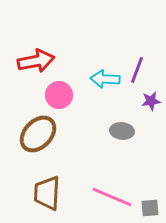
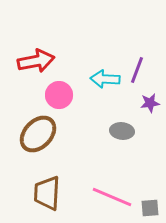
purple star: moved 1 px left, 2 px down
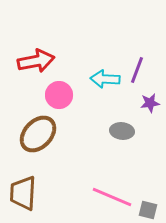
brown trapezoid: moved 24 px left
gray square: moved 2 px left, 2 px down; rotated 18 degrees clockwise
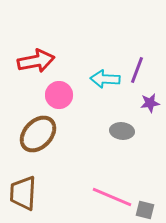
gray square: moved 3 px left
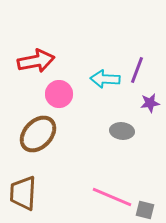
pink circle: moved 1 px up
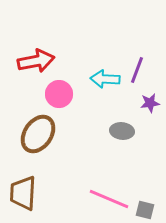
brown ellipse: rotated 9 degrees counterclockwise
pink line: moved 3 px left, 2 px down
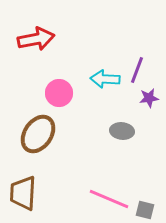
red arrow: moved 22 px up
pink circle: moved 1 px up
purple star: moved 1 px left, 5 px up
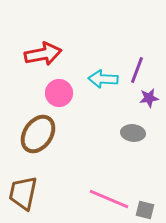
red arrow: moved 7 px right, 15 px down
cyan arrow: moved 2 px left
gray ellipse: moved 11 px right, 2 px down
brown trapezoid: rotated 9 degrees clockwise
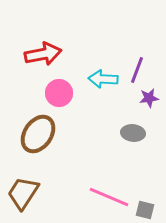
brown trapezoid: rotated 21 degrees clockwise
pink line: moved 2 px up
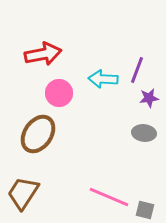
gray ellipse: moved 11 px right
